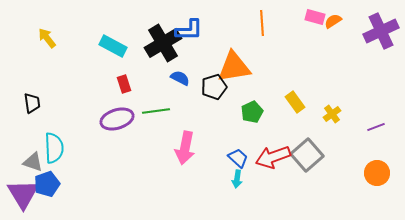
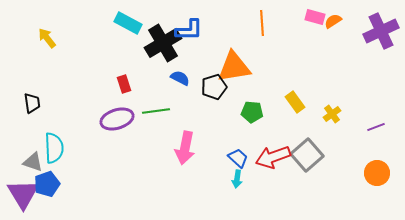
cyan rectangle: moved 15 px right, 23 px up
green pentagon: rotated 30 degrees clockwise
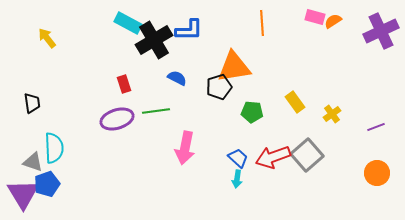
black cross: moved 9 px left, 3 px up
blue semicircle: moved 3 px left
black pentagon: moved 5 px right
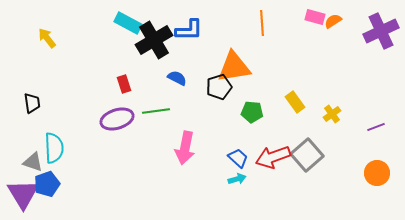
cyan arrow: rotated 114 degrees counterclockwise
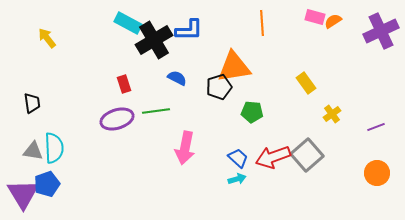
yellow rectangle: moved 11 px right, 19 px up
gray triangle: moved 11 px up; rotated 10 degrees counterclockwise
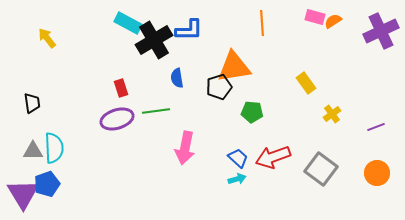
blue semicircle: rotated 126 degrees counterclockwise
red rectangle: moved 3 px left, 4 px down
gray triangle: rotated 10 degrees counterclockwise
gray square: moved 14 px right, 14 px down; rotated 12 degrees counterclockwise
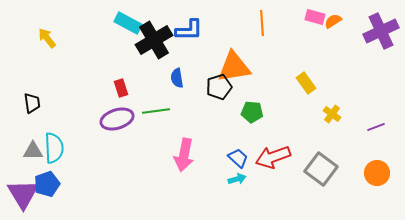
yellow cross: rotated 18 degrees counterclockwise
pink arrow: moved 1 px left, 7 px down
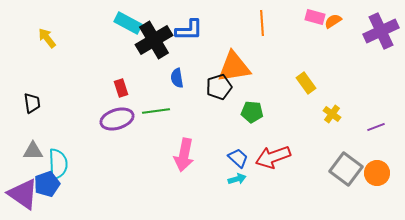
cyan semicircle: moved 4 px right, 16 px down
gray square: moved 25 px right
purple triangle: rotated 24 degrees counterclockwise
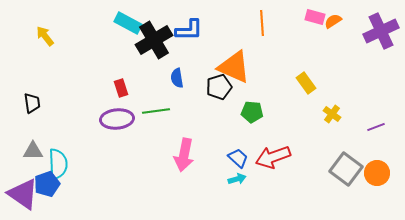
yellow arrow: moved 2 px left, 2 px up
orange triangle: rotated 33 degrees clockwise
purple ellipse: rotated 12 degrees clockwise
